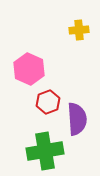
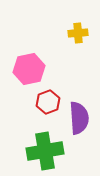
yellow cross: moved 1 px left, 3 px down
pink hexagon: rotated 24 degrees clockwise
purple semicircle: moved 2 px right, 1 px up
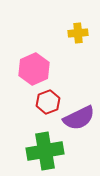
pink hexagon: moved 5 px right; rotated 12 degrees counterclockwise
purple semicircle: rotated 68 degrees clockwise
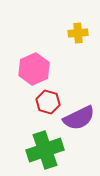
red hexagon: rotated 25 degrees counterclockwise
green cross: moved 1 px up; rotated 9 degrees counterclockwise
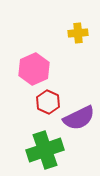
red hexagon: rotated 10 degrees clockwise
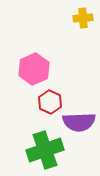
yellow cross: moved 5 px right, 15 px up
red hexagon: moved 2 px right
purple semicircle: moved 4 px down; rotated 24 degrees clockwise
